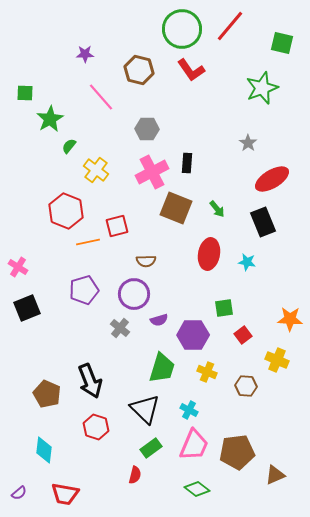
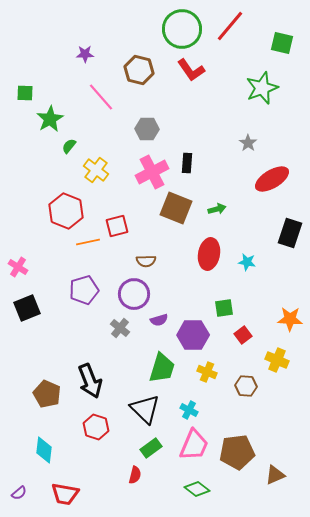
green arrow at (217, 209): rotated 66 degrees counterclockwise
black rectangle at (263, 222): moved 27 px right, 11 px down; rotated 40 degrees clockwise
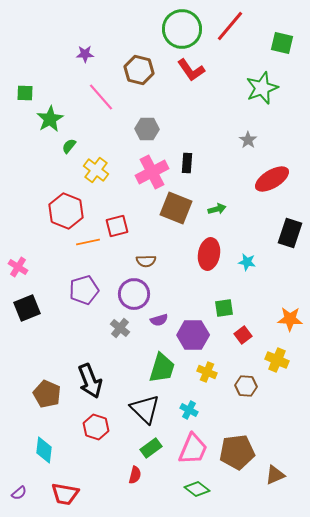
gray star at (248, 143): moved 3 px up
pink trapezoid at (194, 445): moved 1 px left, 4 px down
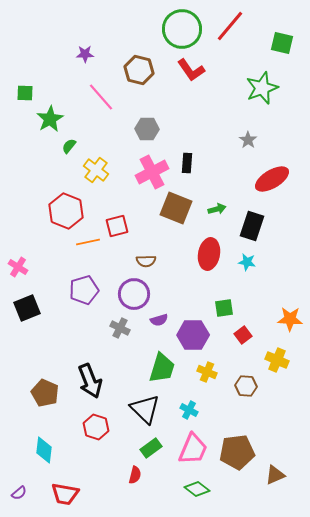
black rectangle at (290, 233): moved 38 px left, 7 px up
gray cross at (120, 328): rotated 12 degrees counterclockwise
brown pentagon at (47, 394): moved 2 px left, 1 px up
